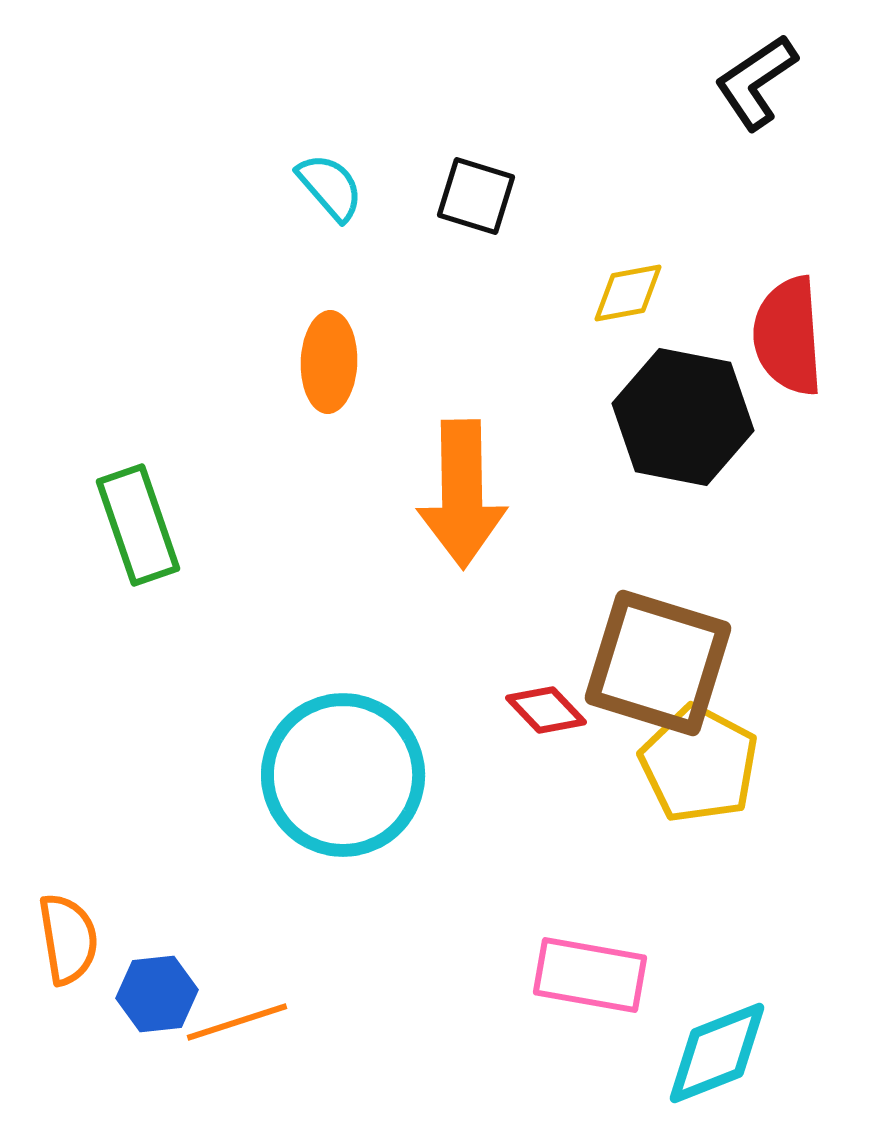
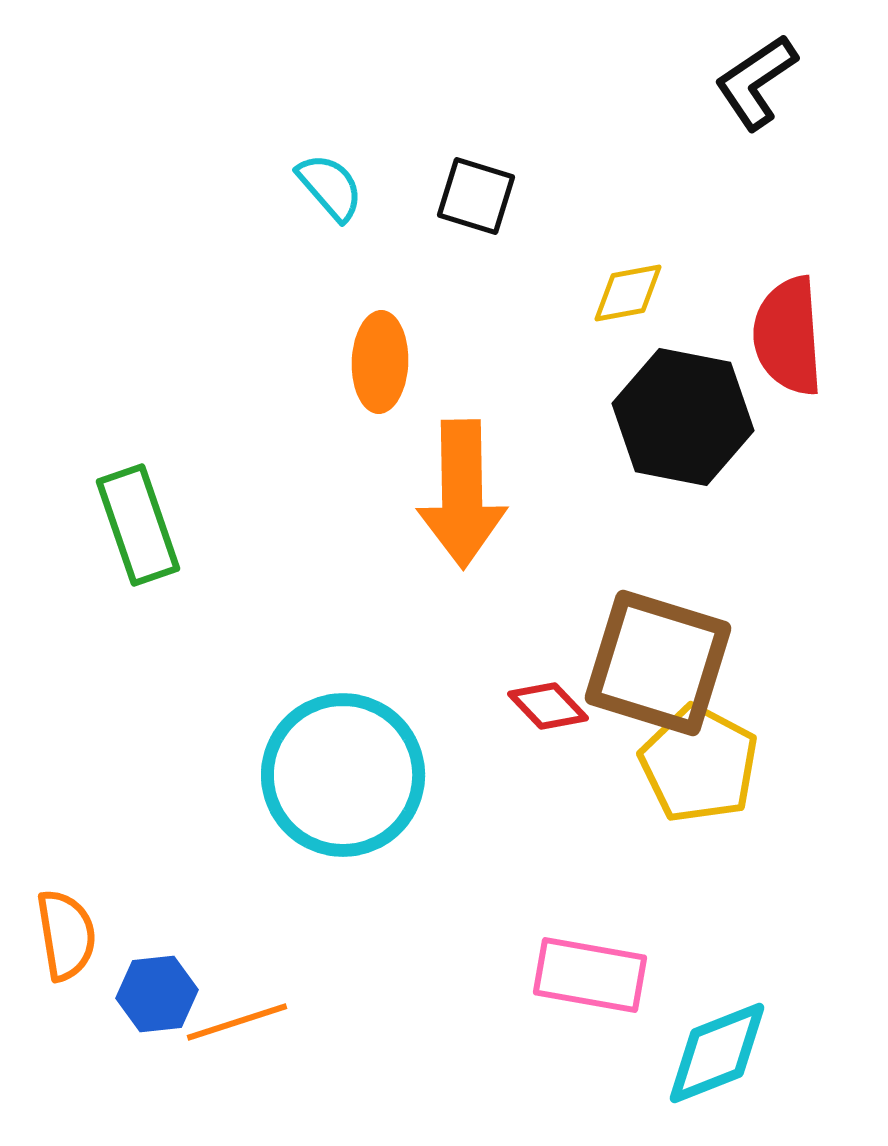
orange ellipse: moved 51 px right
red diamond: moved 2 px right, 4 px up
orange semicircle: moved 2 px left, 4 px up
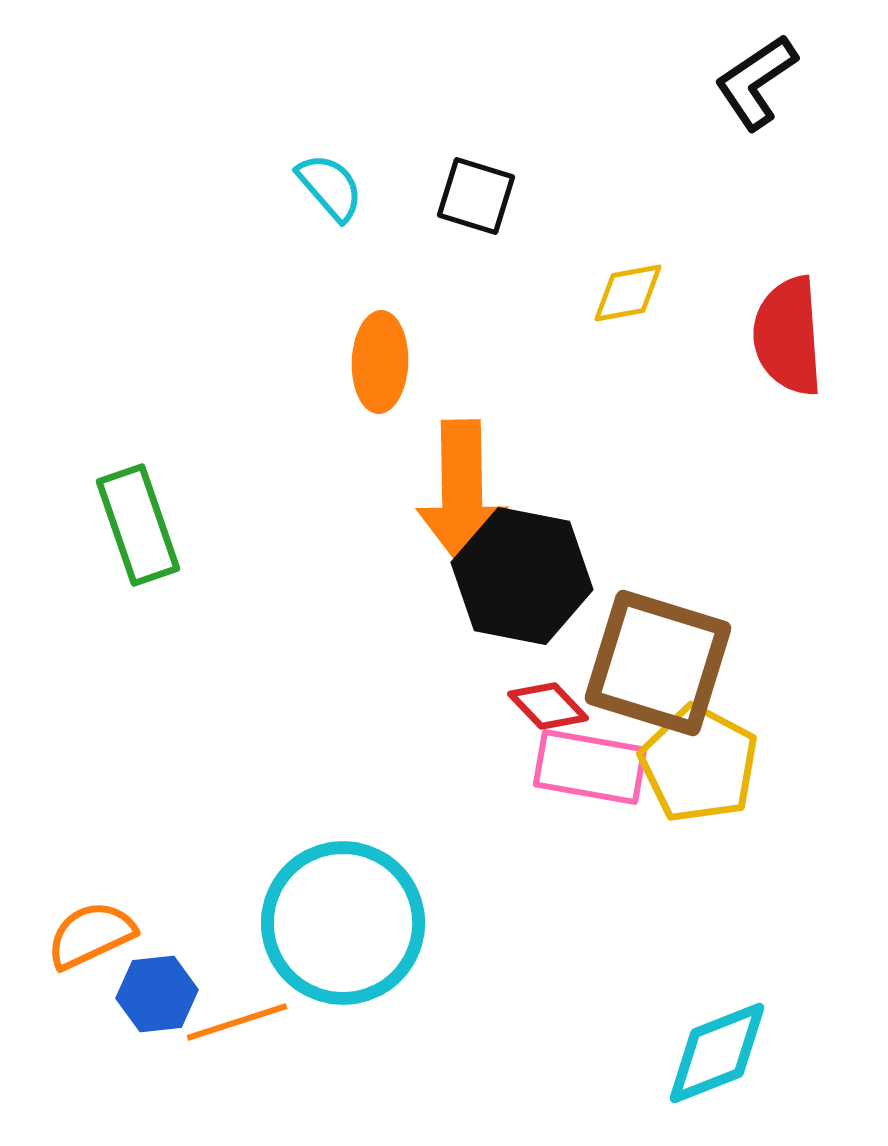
black hexagon: moved 161 px left, 159 px down
cyan circle: moved 148 px down
orange semicircle: moved 25 px right; rotated 106 degrees counterclockwise
pink rectangle: moved 208 px up
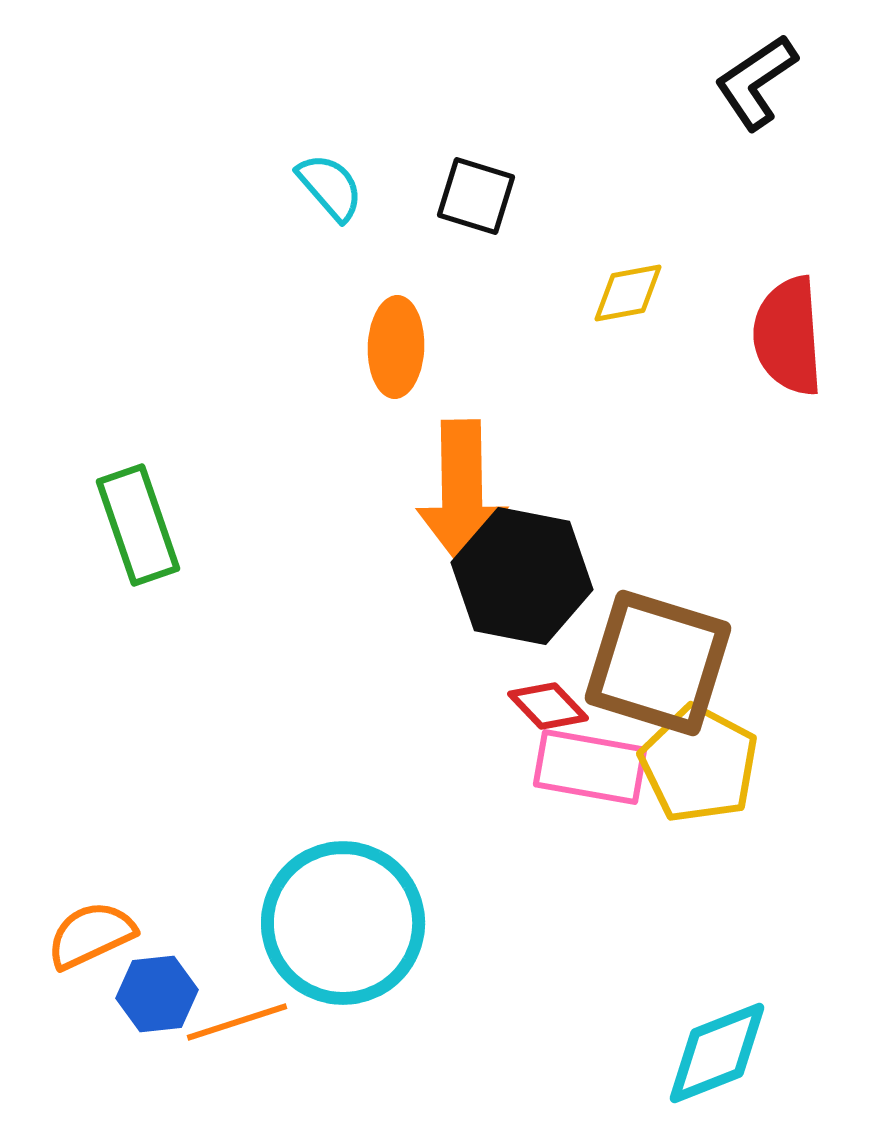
orange ellipse: moved 16 px right, 15 px up
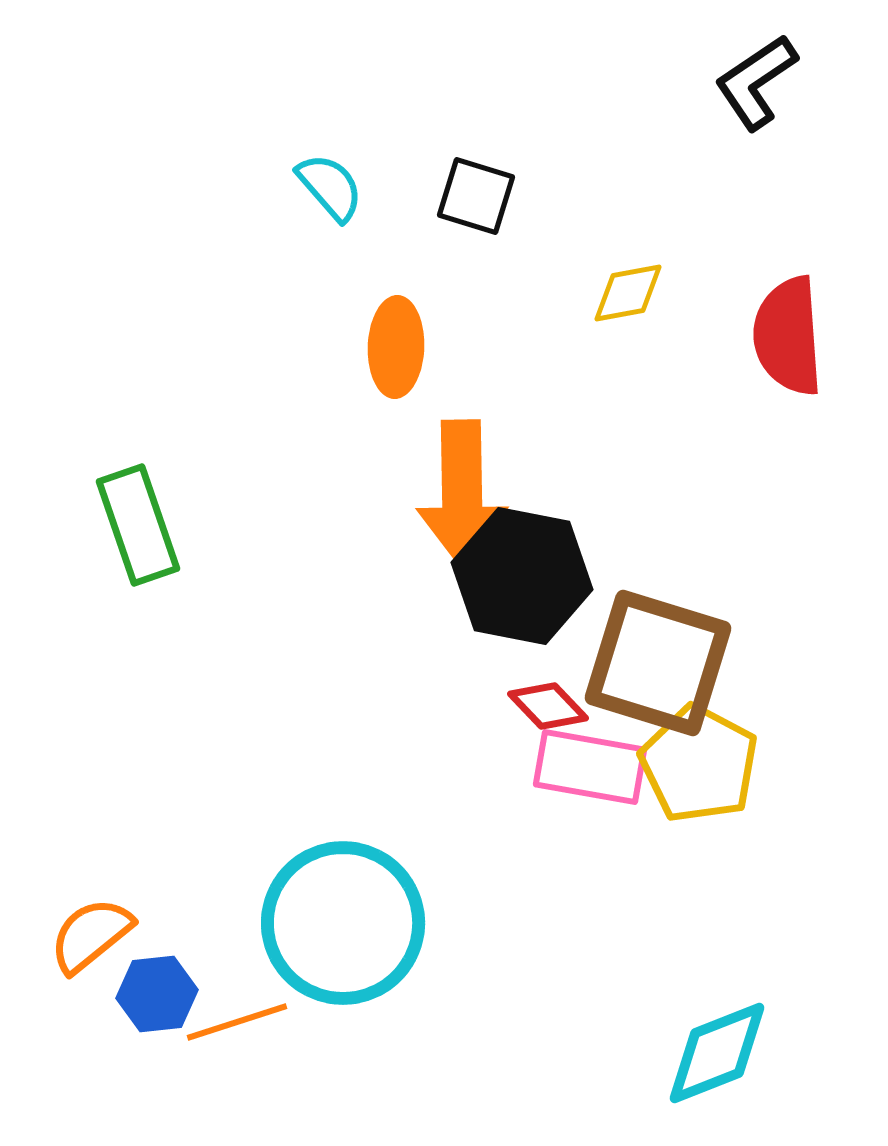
orange semicircle: rotated 14 degrees counterclockwise
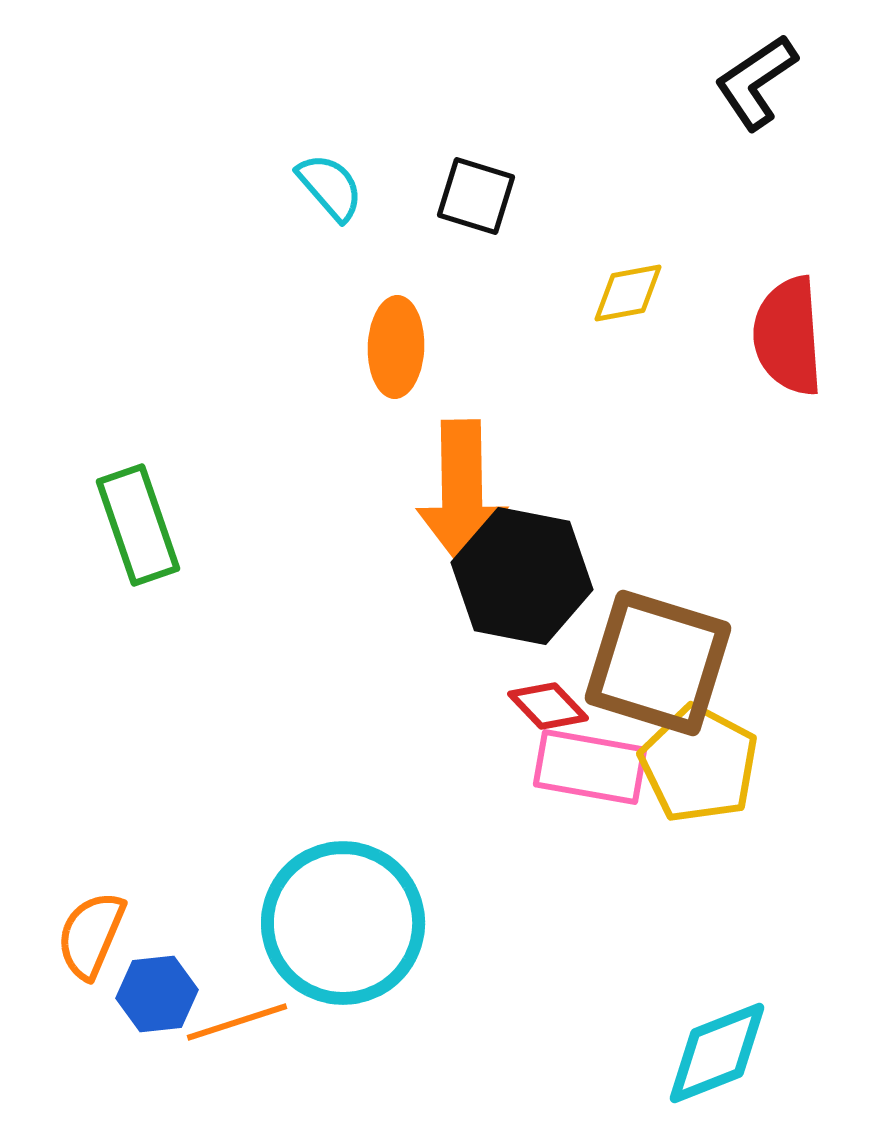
orange semicircle: rotated 28 degrees counterclockwise
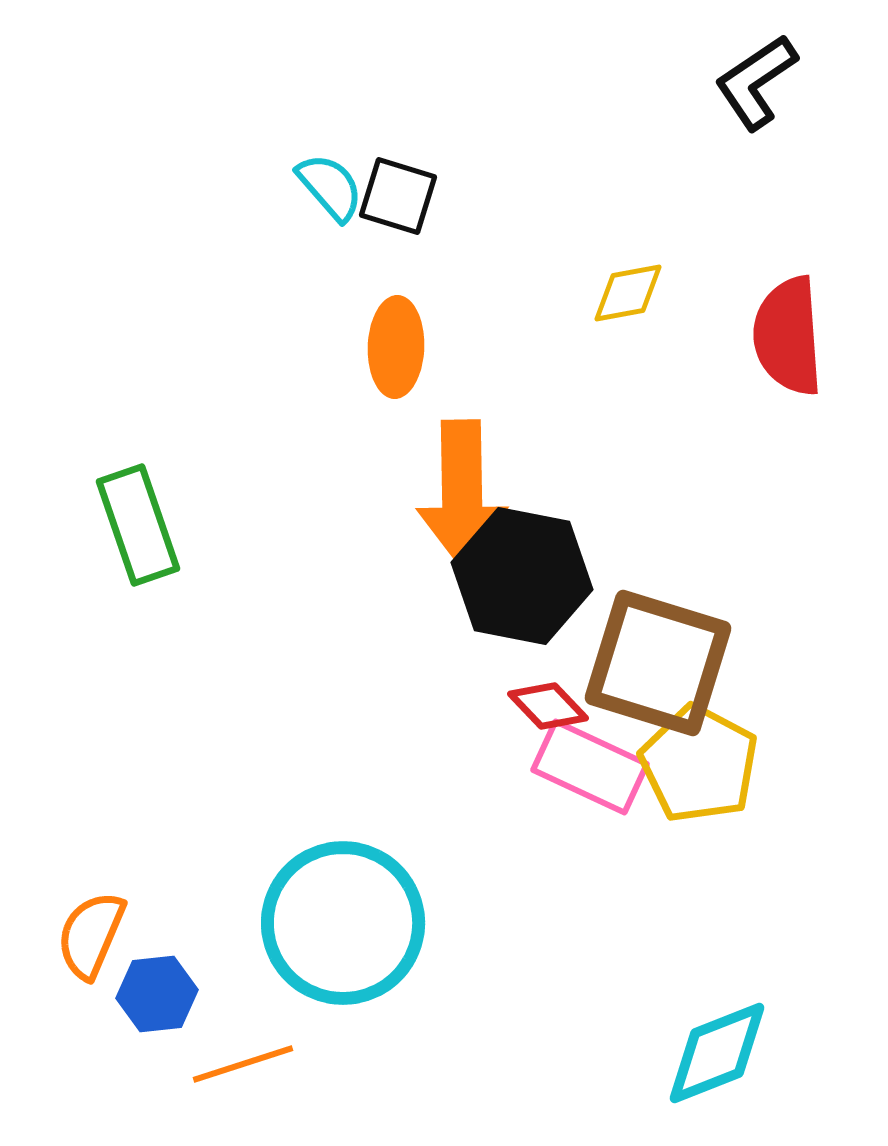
black square: moved 78 px left
pink rectangle: rotated 15 degrees clockwise
orange line: moved 6 px right, 42 px down
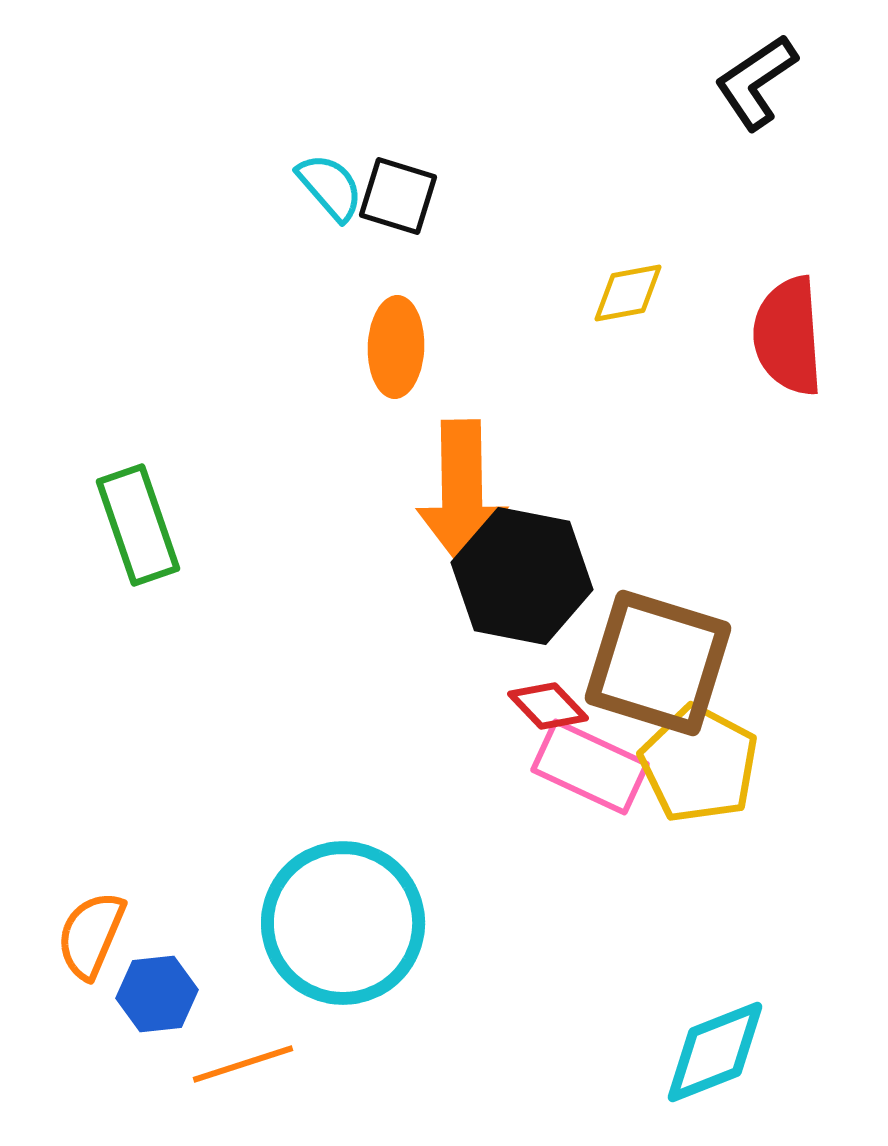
cyan diamond: moved 2 px left, 1 px up
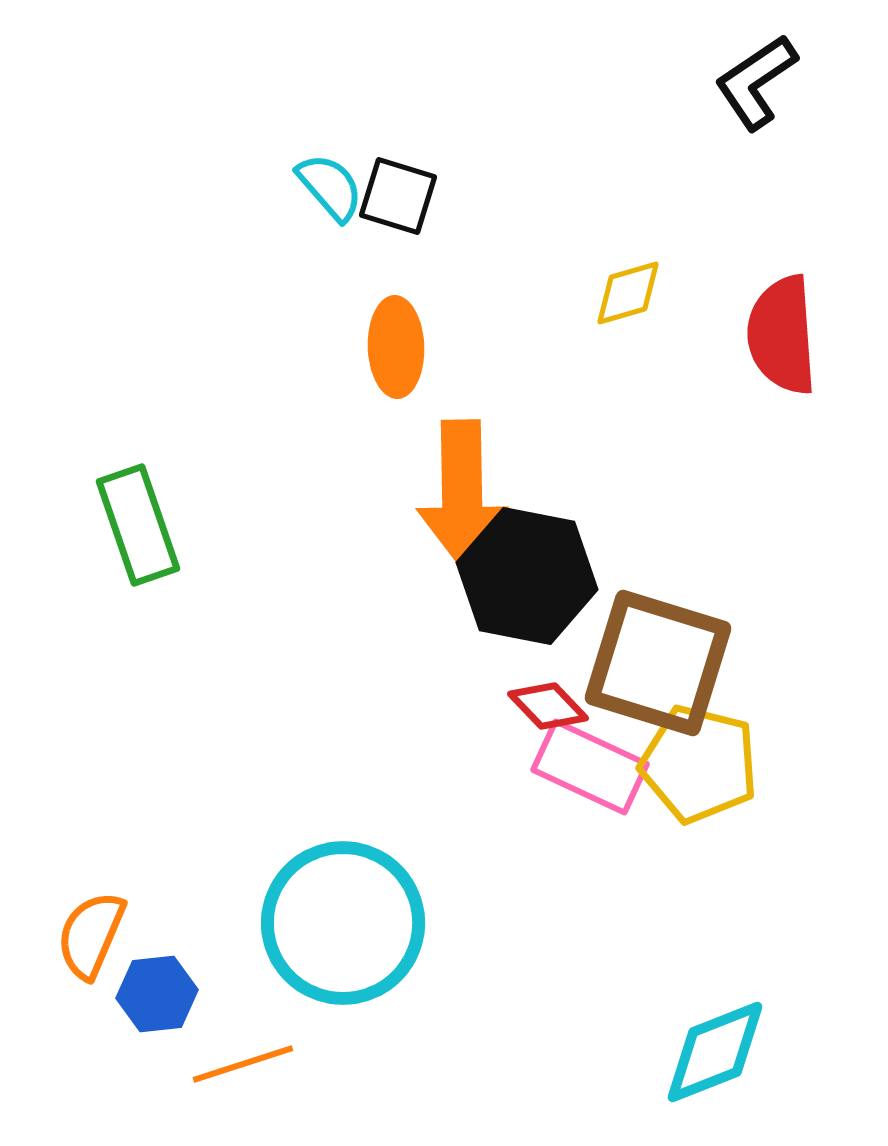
yellow diamond: rotated 6 degrees counterclockwise
red semicircle: moved 6 px left, 1 px up
orange ellipse: rotated 4 degrees counterclockwise
black hexagon: moved 5 px right
yellow pentagon: rotated 14 degrees counterclockwise
